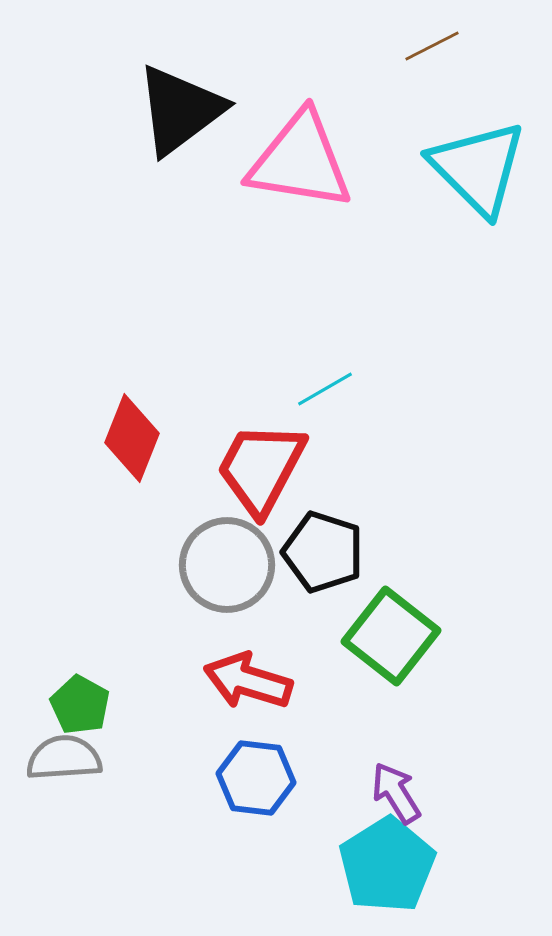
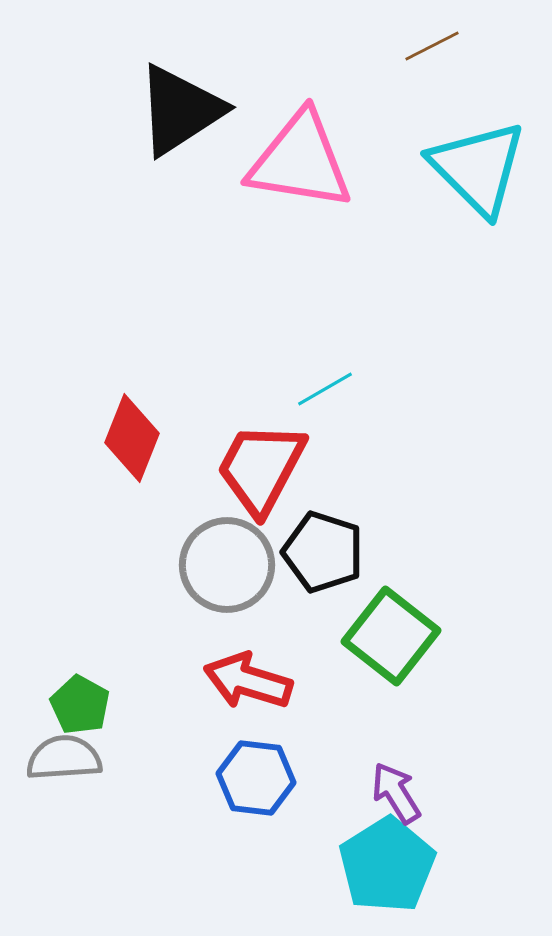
black triangle: rotated 4 degrees clockwise
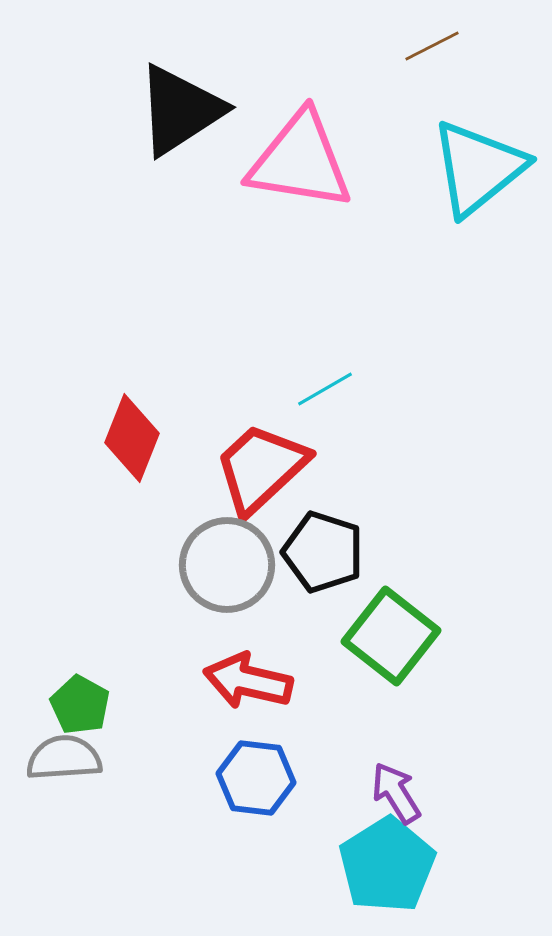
cyan triangle: rotated 36 degrees clockwise
red trapezoid: rotated 19 degrees clockwise
red arrow: rotated 4 degrees counterclockwise
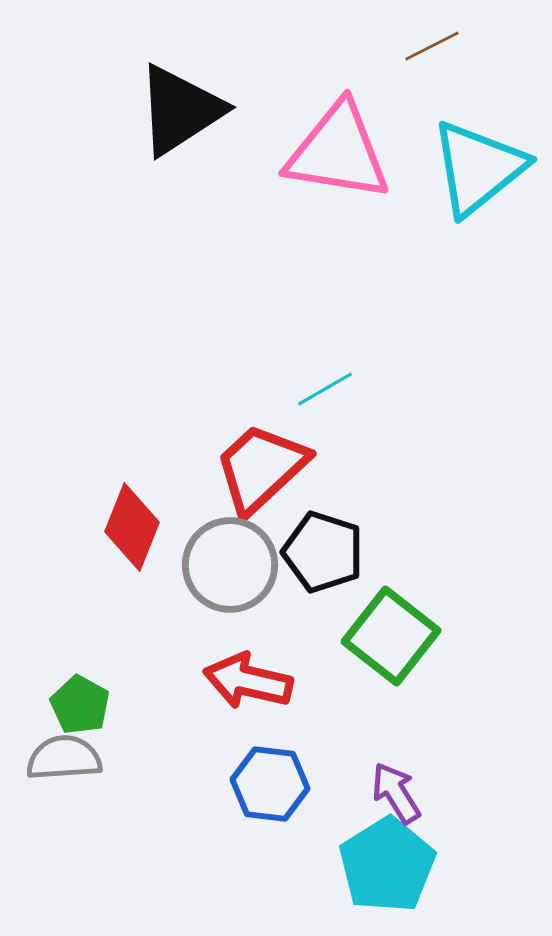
pink triangle: moved 38 px right, 9 px up
red diamond: moved 89 px down
gray circle: moved 3 px right
blue hexagon: moved 14 px right, 6 px down
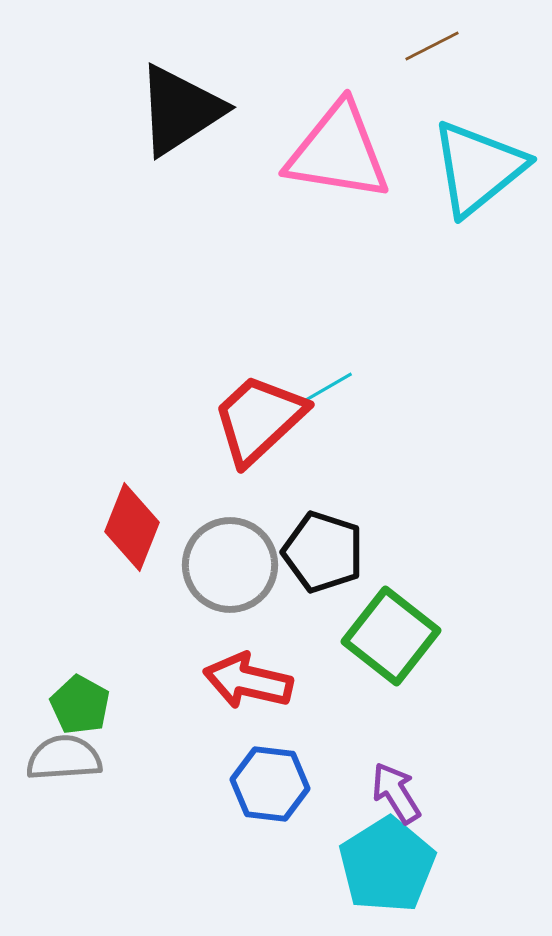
red trapezoid: moved 2 px left, 49 px up
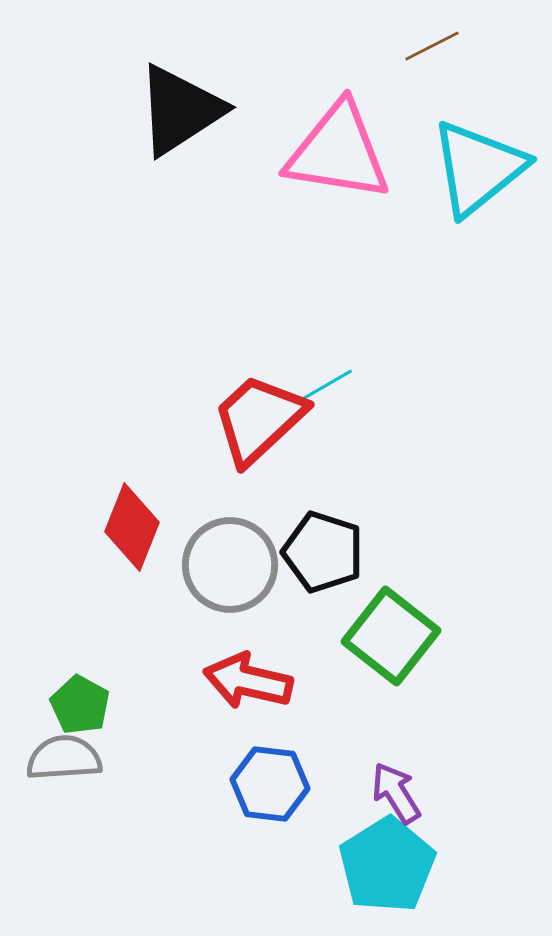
cyan line: moved 3 px up
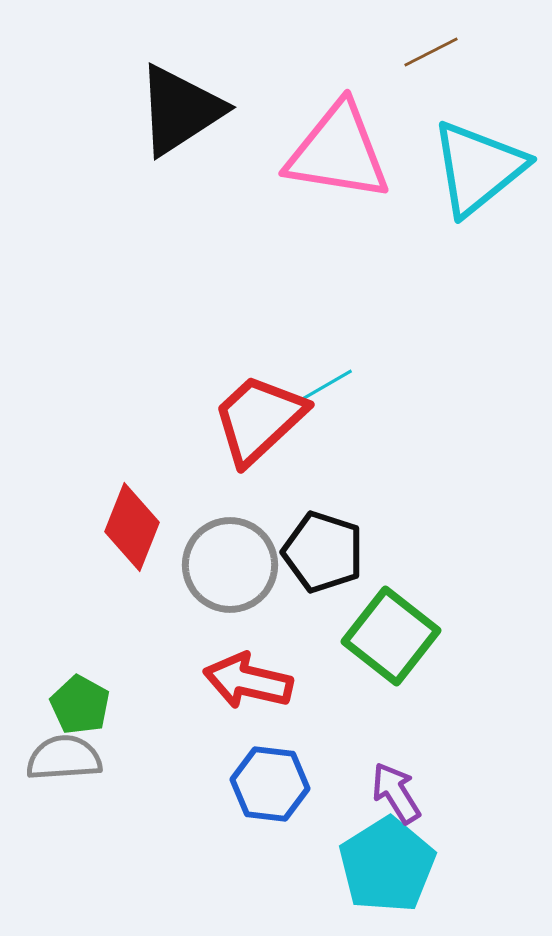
brown line: moved 1 px left, 6 px down
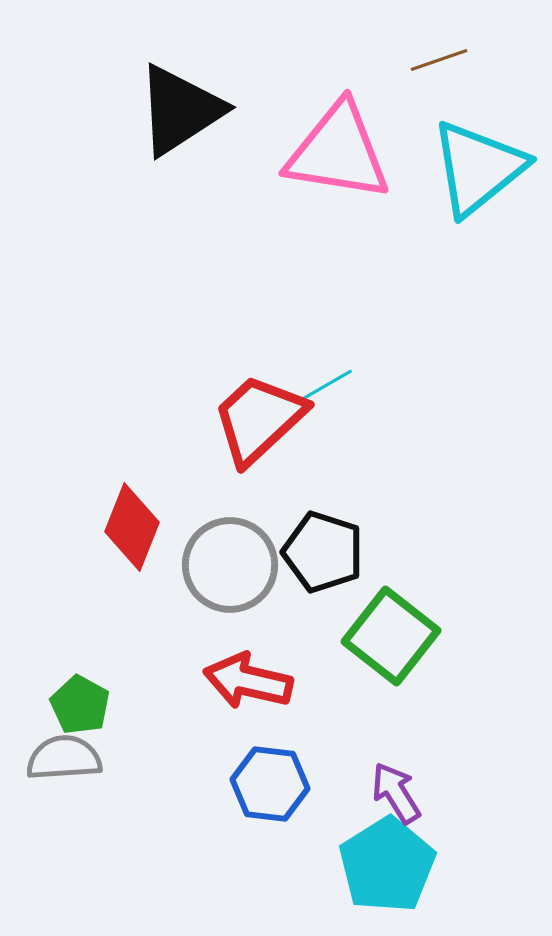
brown line: moved 8 px right, 8 px down; rotated 8 degrees clockwise
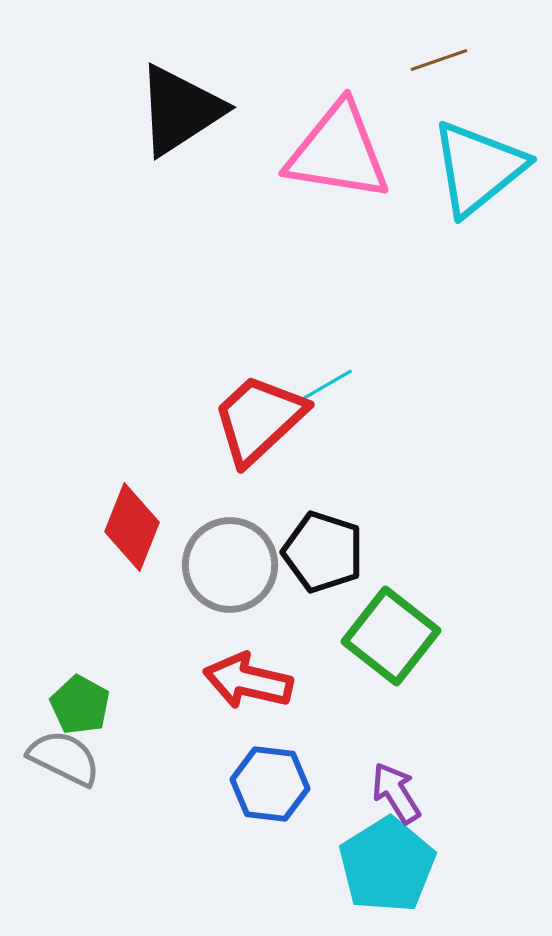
gray semicircle: rotated 30 degrees clockwise
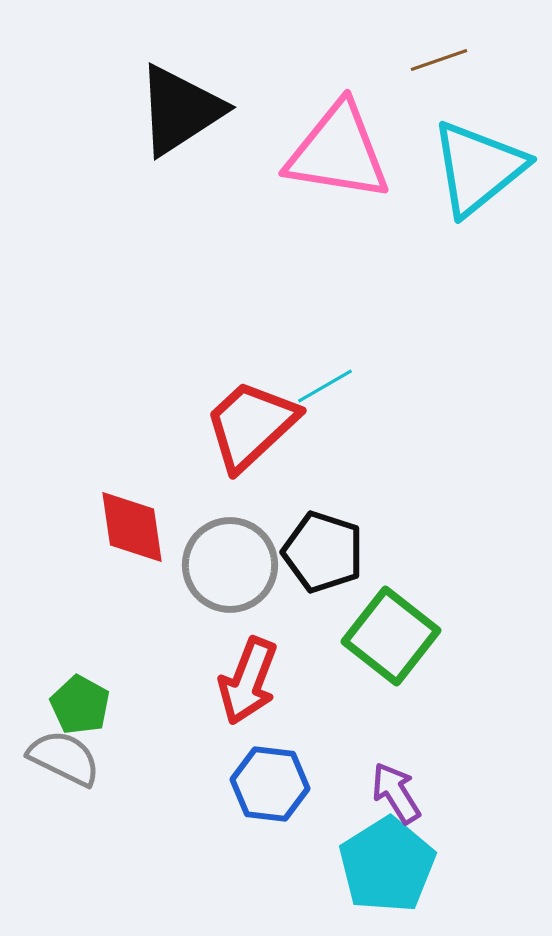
red trapezoid: moved 8 px left, 6 px down
red diamond: rotated 30 degrees counterclockwise
red arrow: rotated 82 degrees counterclockwise
